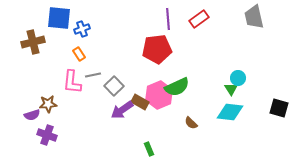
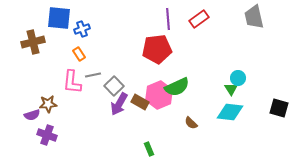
purple arrow: moved 3 px left, 6 px up; rotated 25 degrees counterclockwise
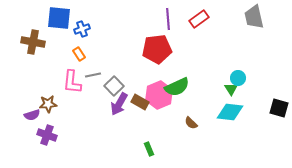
brown cross: rotated 25 degrees clockwise
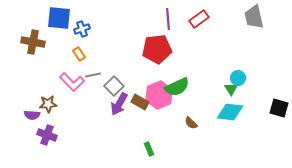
pink L-shape: rotated 50 degrees counterclockwise
purple semicircle: rotated 21 degrees clockwise
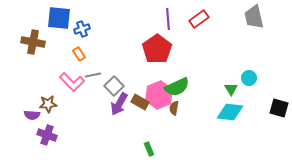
red pentagon: rotated 28 degrees counterclockwise
cyan circle: moved 11 px right
brown semicircle: moved 17 px left, 15 px up; rotated 56 degrees clockwise
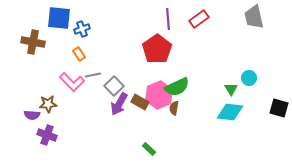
green rectangle: rotated 24 degrees counterclockwise
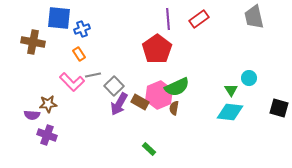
green triangle: moved 1 px down
